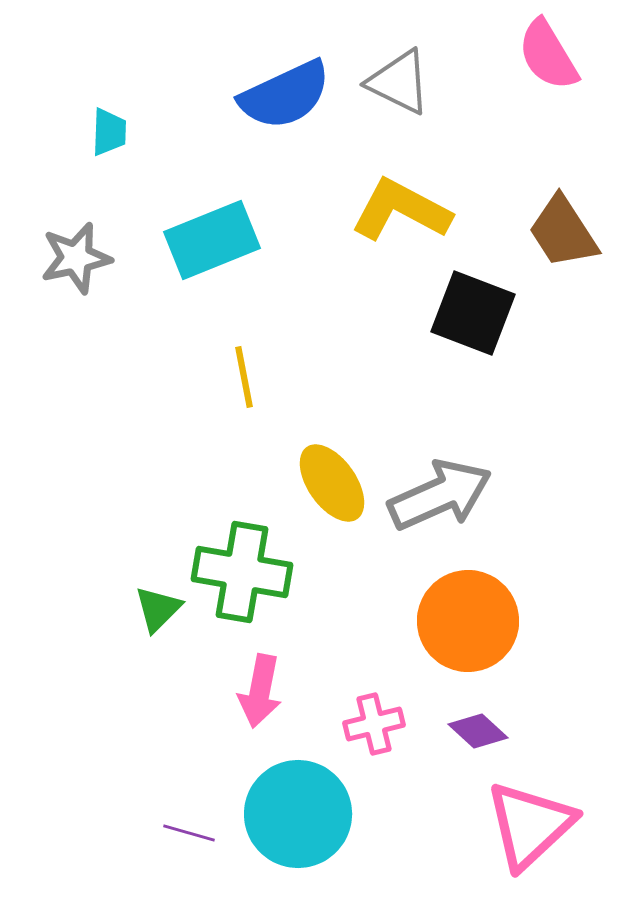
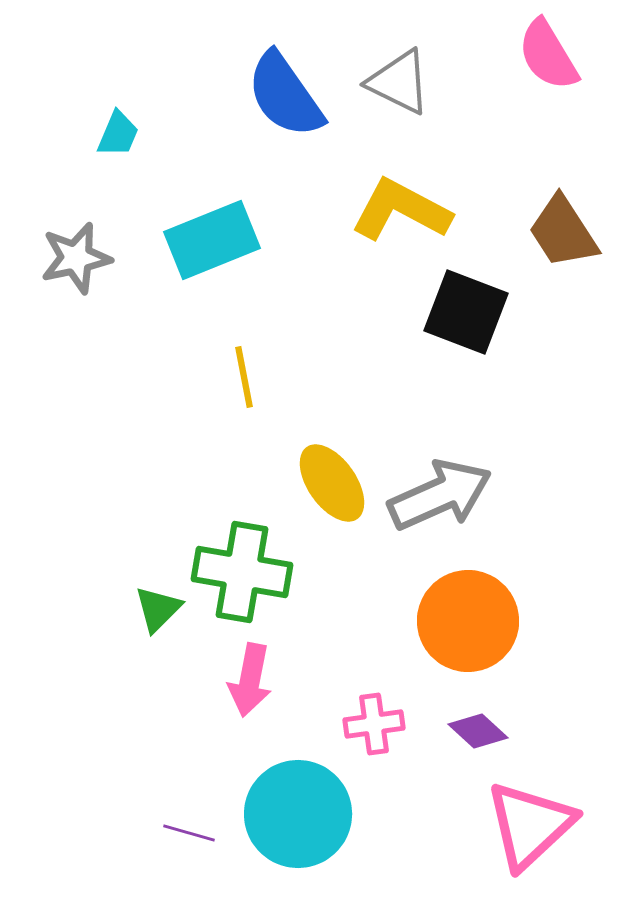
blue semicircle: rotated 80 degrees clockwise
cyan trapezoid: moved 9 px right, 2 px down; rotated 21 degrees clockwise
black square: moved 7 px left, 1 px up
pink arrow: moved 10 px left, 11 px up
pink cross: rotated 6 degrees clockwise
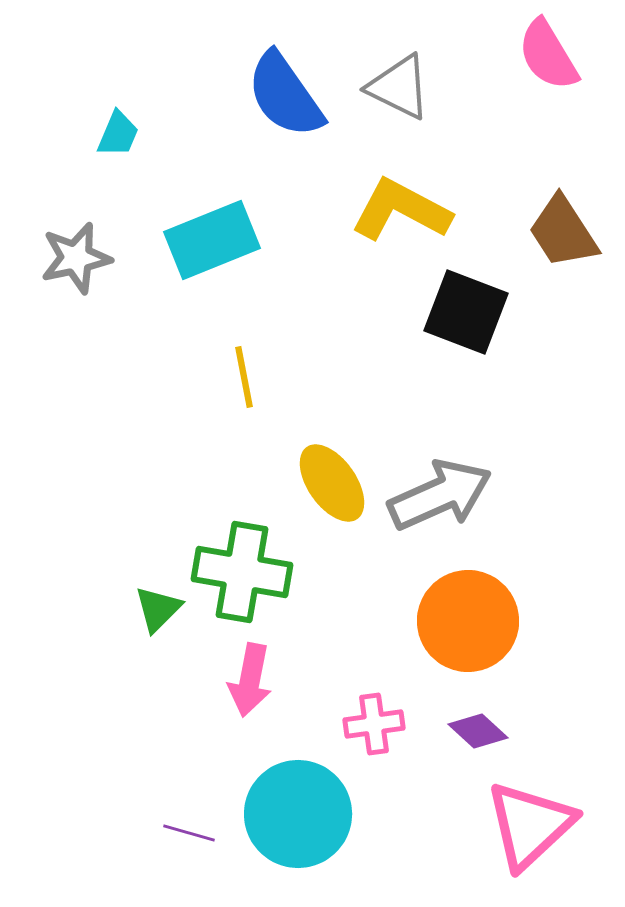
gray triangle: moved 5 px down
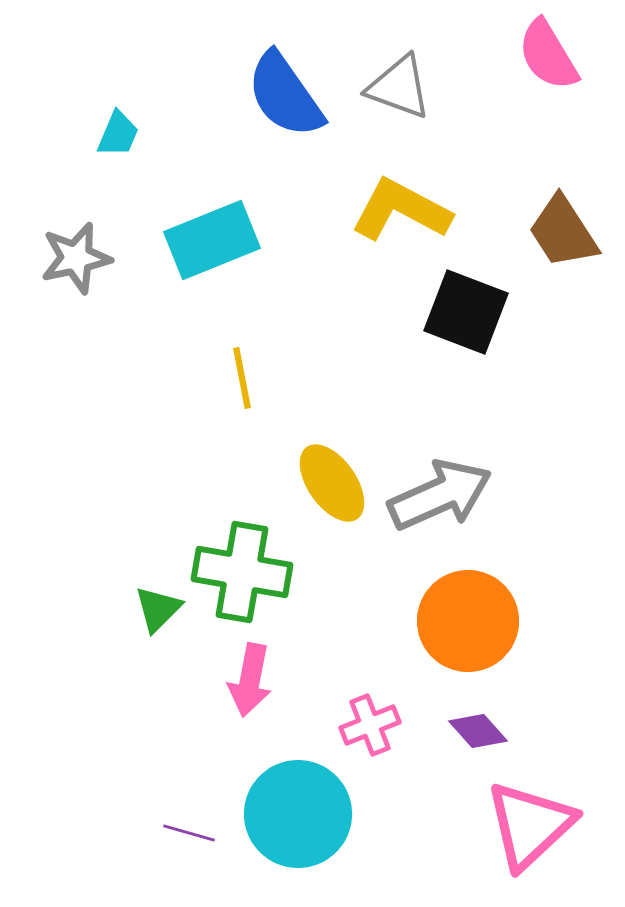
gray triangle: rotated 6 degrees counterclockwise
yellow line: moved 2 px left, 1 px down
pink cross: moved 4 px left, 1 px down; rotated 14 degrees counterclockwise
purple diamond: rotated 6 degrees clockwise
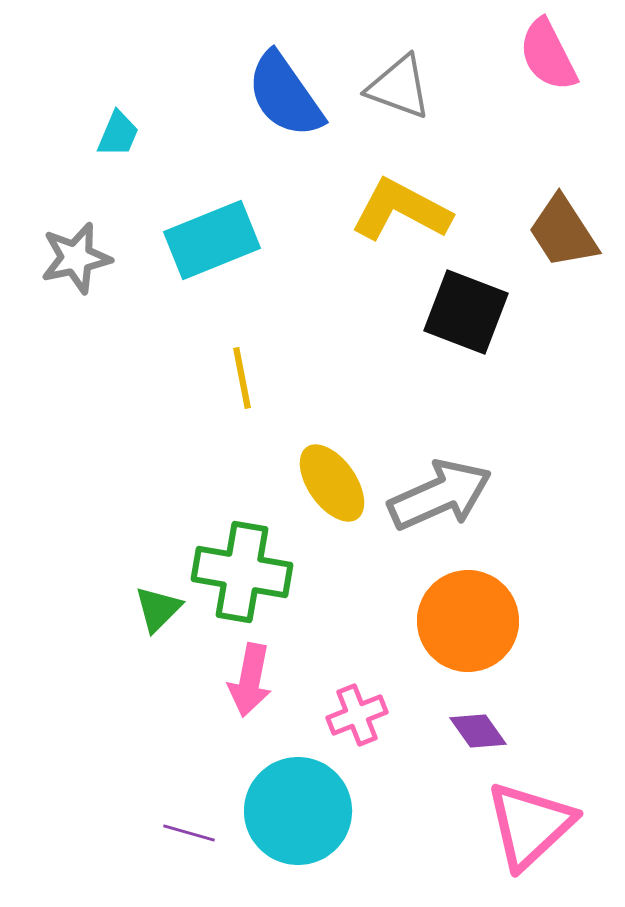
pink semicircle: rotated 4 degrees clockwise
pink cross: moved 13 px left, 10 px up
purple diamond: rotated 6 degrees clockwise
cyan circle: moved 3 px up
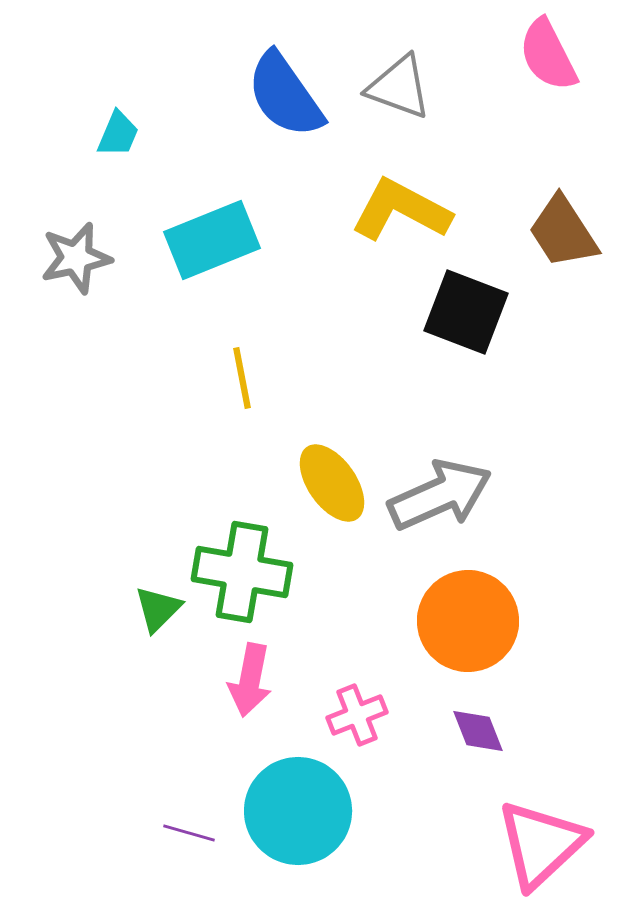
purple diamond: rotated 14 degrees clockwise
pink triangle: moved 11 px right, 19 px down
